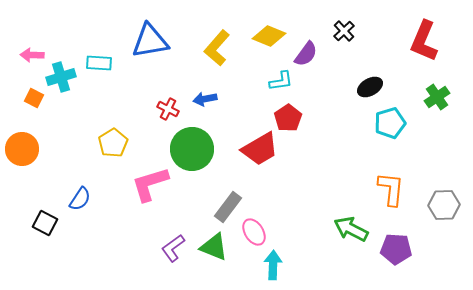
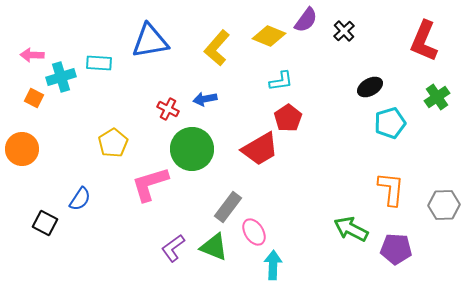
purple semicircle: moved 34 px up
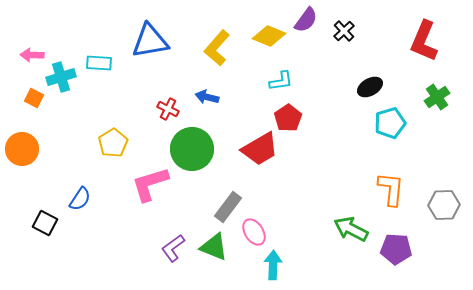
blue arrow: moved 2 px right, 2 px up; rotated 25 degrees clockwise
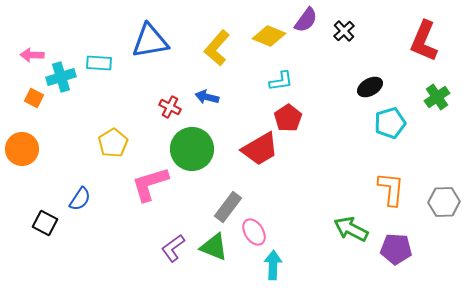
red cross: moved 2 px right, 2 px up
gray hexagon: moved 3 px up
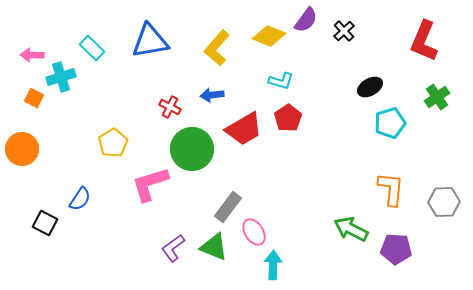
cyan rectangle: moved 7 px left, 15 px up; rotated 40 degrees clockwise
cyan L-shape: rotated 25 degrees clockwise
blue arrow: moved 5 px right, 2 px up; rotated 20 degrees counterclockwise
red trapezoid: moved 16 px left, 20 px up
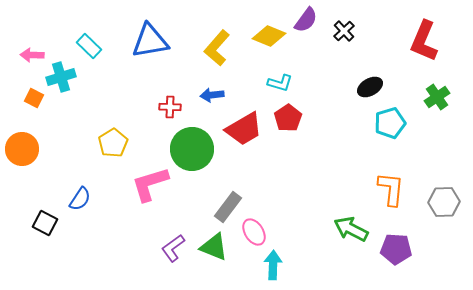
cyan rectangle: moved 3 px left, 2 px up
cyan L-shape: moved 1 px left, 2 px down
red cross: rotated 25 degrees counterclockwise
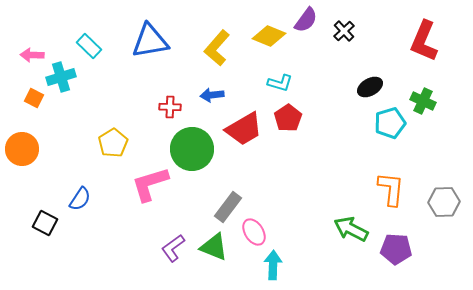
green cross: moved 14 px left, 4 px down; rotated 30 degrees counterclockwise
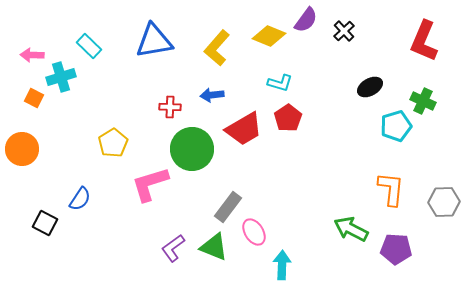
blue triangle: moved 4 px right
cyan pentagon: moved 6 px right, 3 px down
cyan arrow: moved 9 px right
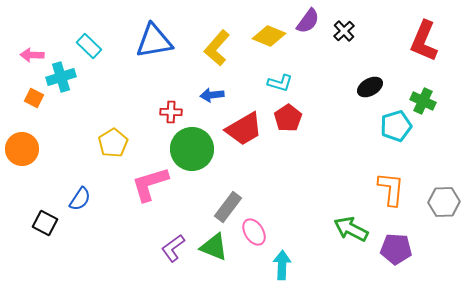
purple semicircle: moved 2 px right, 1 px down
red cross: moved 1 px right, 5 px down
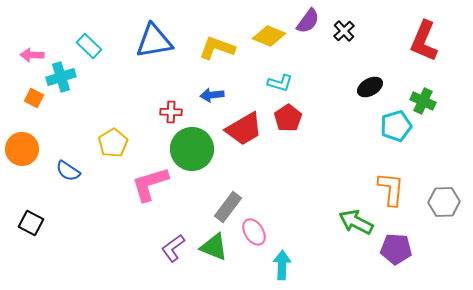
yellow L-shape: rotated 69 degrees clockwise
blue semicircle: moved 12 px left, 28 px up; rotated 90 degrees clockwise
black square: moved 14 px left
green arrow: moved 5 px right, 7 px up
